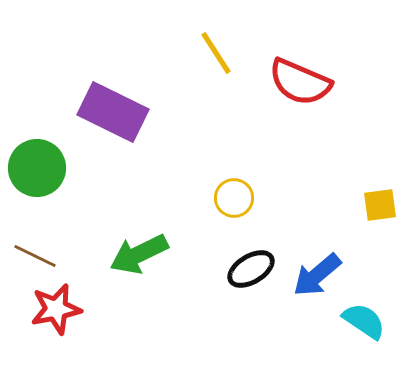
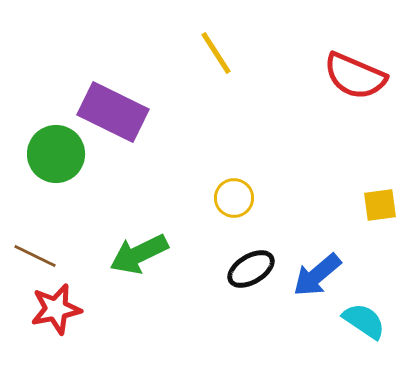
red semicircle: moved 55 px right, 6 px up
green circle: moved 19 px right, 14 px up
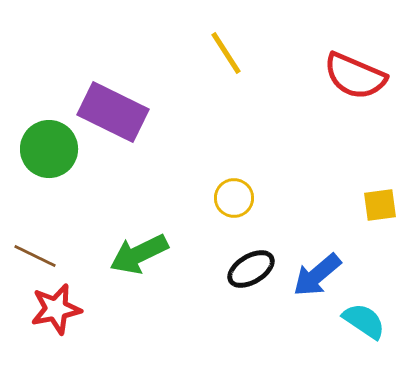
yellow line: moved 10 px right
green circle: moved 7 px left, 5 px up
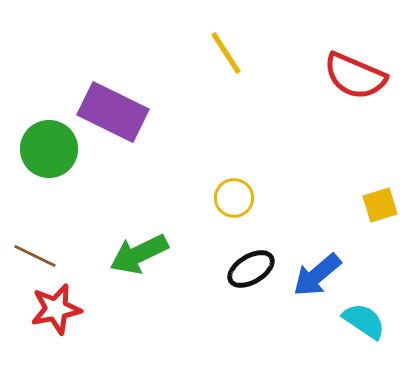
yellow square: rotated 9 degrees counterclockwise
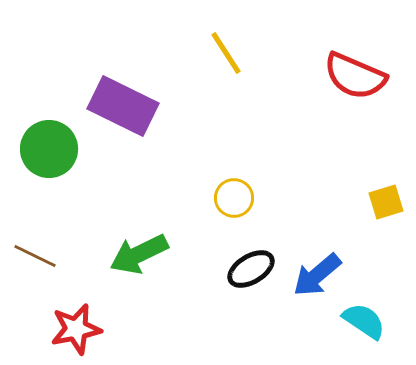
purple rectangle: moved 10 px right, 6 px up
yellow square: moved 6 px right, 3 px up
red star: moved 20 px right, 20 px down
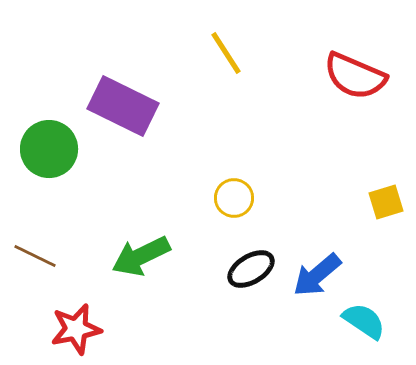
green arrow: moved 2 px right, 2 px down
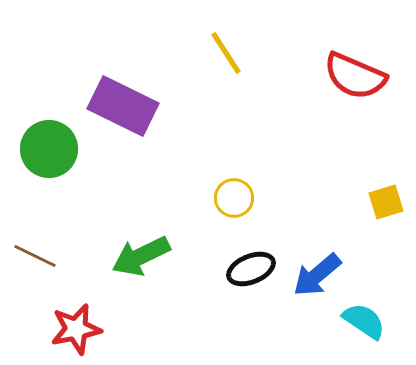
black ellipse: rotated 9 degrees clockwise
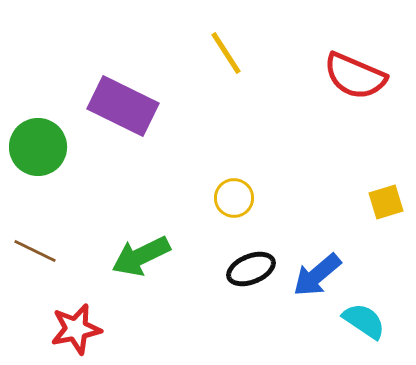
green circle: moved 11 px left, 2 px up
brown line: moved 5 px up
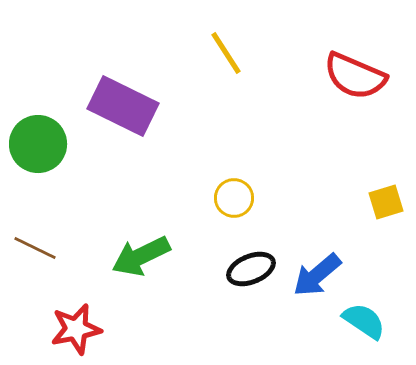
green circle: moved 3 px up
brown line: moved 3 px up
